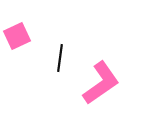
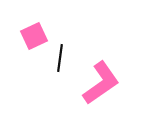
pink square: moved 17 px right
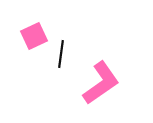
black line: moved 1 px right, 4 px up
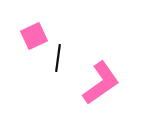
black line: moved 3 px left, 4 px down
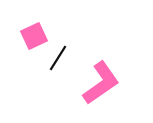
black line: rotated 24 degrees clockwise
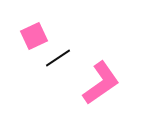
black line: rotated 24 degrees clockwise
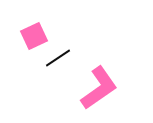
pink L-shape: moved 2 px left, 5 px down
